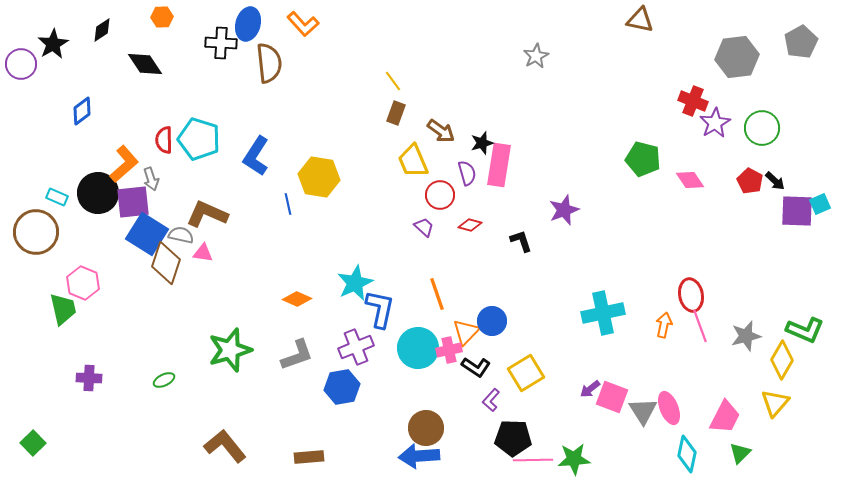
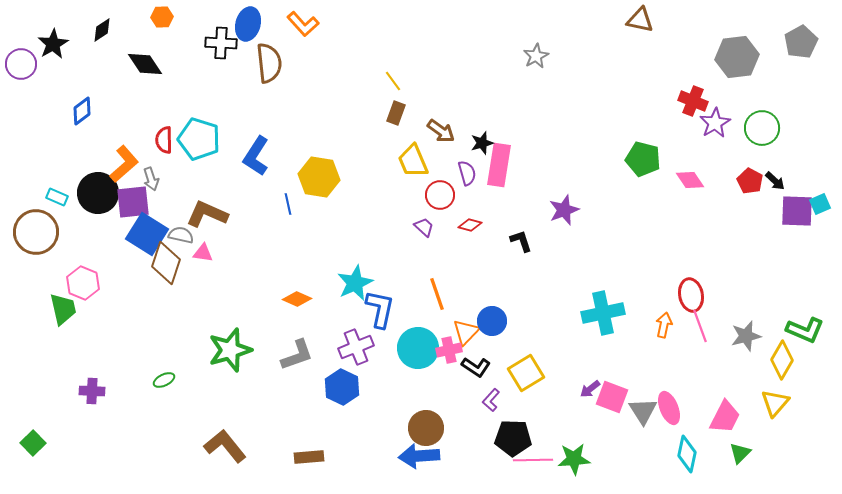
purple cross at (89, 378): moved 3 px right, 13 px down
blue hexagon at (342, 387): rotated 24 degrees counterclockwise
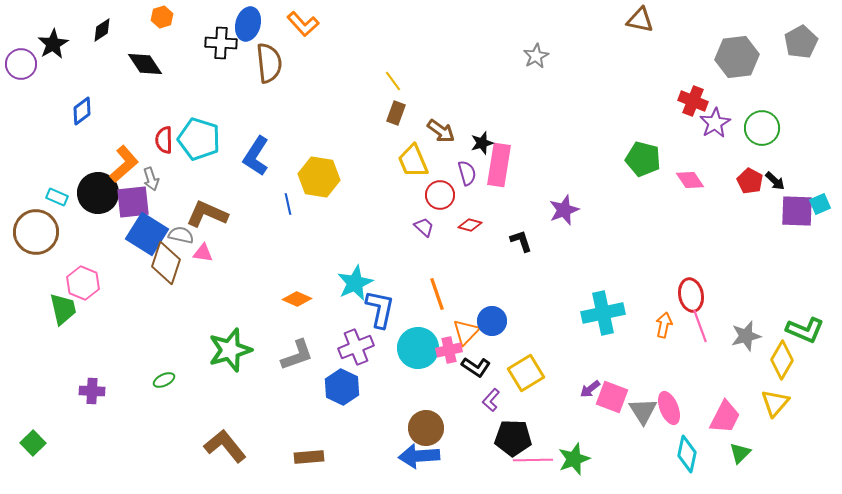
orange hexagon at (162, 17): rotated 15 degrees counterclockwise
green star at (574, 459): rotated 16 degrees counterclockwise
